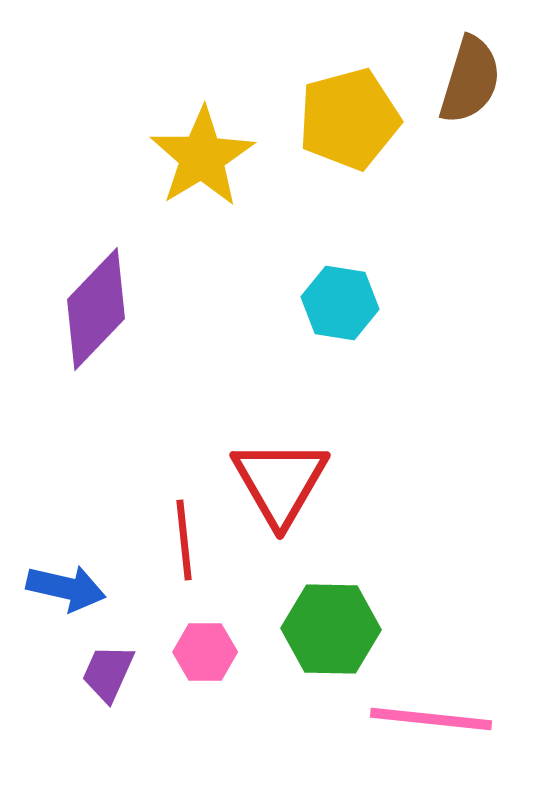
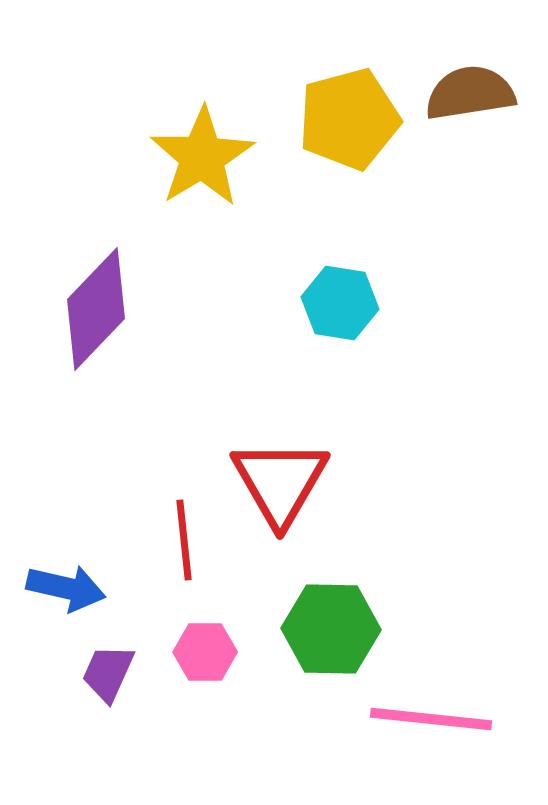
brown semicircle: moved 13 px down; rotated 116 degrees counterclockwise
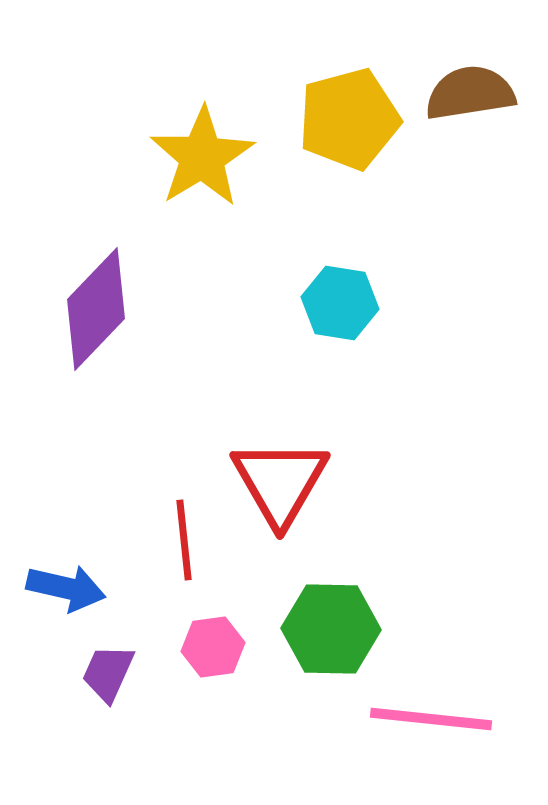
pink hexagon: moved 8 px right, 5 px up; rotated 8 degrees counterclockwise
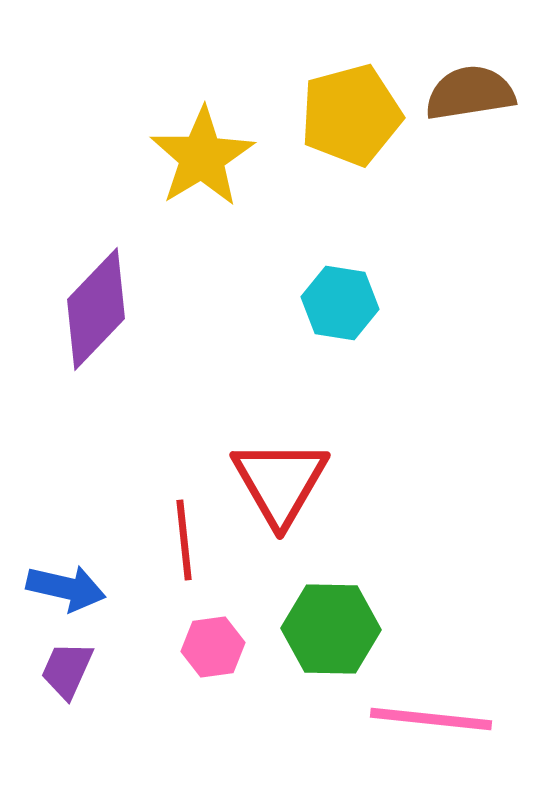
yellow pentagon: moved 2 px right, 4 px up
purple trapezoid: moved 41 px left, 3 px up
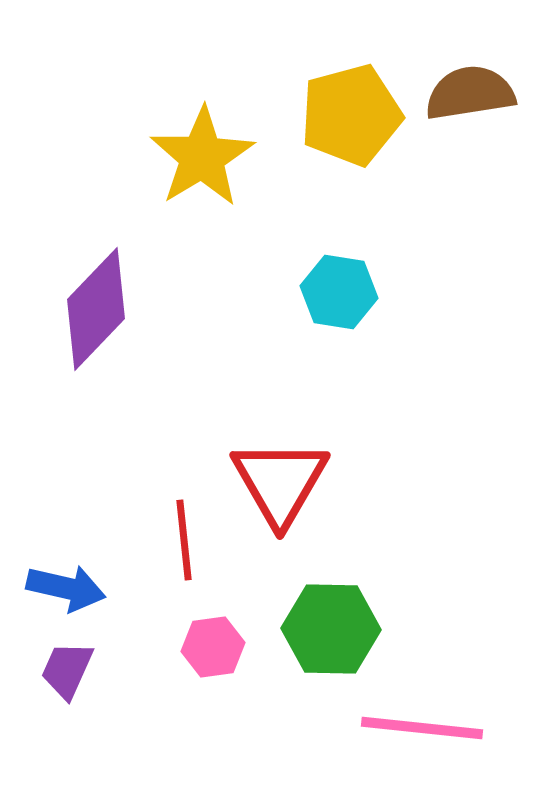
cyan hexagon: moved 1 px left, 11 px up
pink line: moved 9 px left, 9 px down
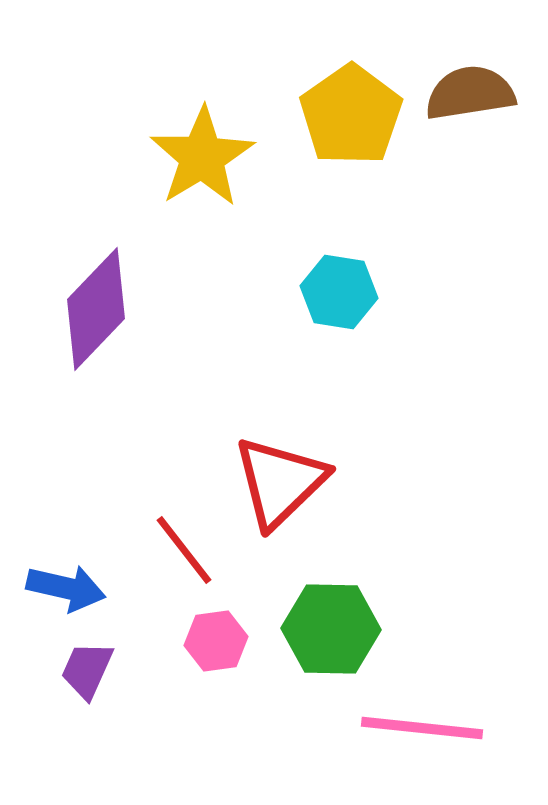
yellow pentagon: rotated 20 degrees counterclockwise
red triangle: rotated 16 degrees clockwise
red line: moved 10 px down; rotated 32 degrees counterclockwise
pink hexagon: moved 3 px right, 6 px up
purple trapezoid: moved 20 px right
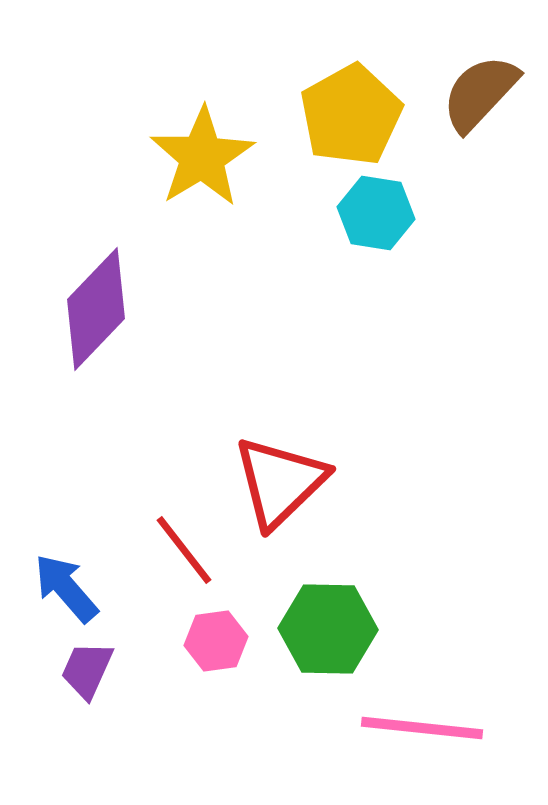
brown semicircle: moved 10 px right; rotated 38 degrees counterclockwise
yellow pentagon: rotated 6 degrees clockwise
cyan hexagon: moved 37 px right, 79 px up
blue arrow: rotated 144 degrees counterclockwise
green hexagon: moved 3 px left
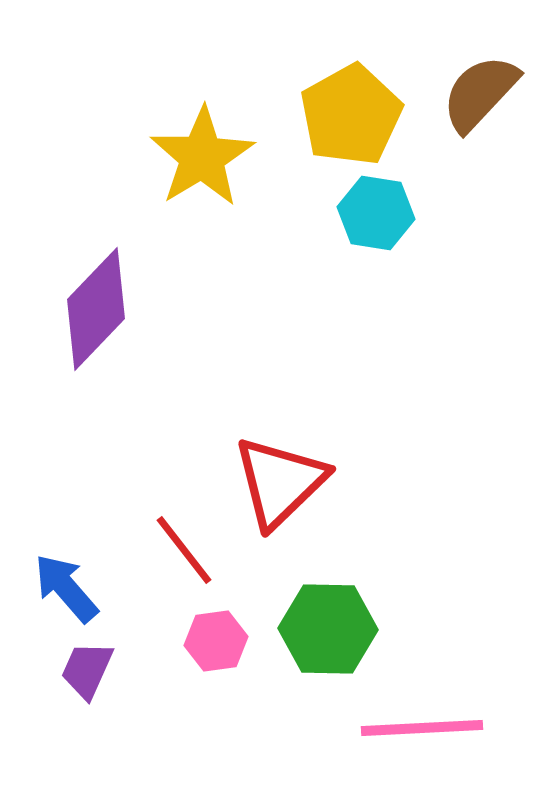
pink line: rotated 9 degrees counterclockwise
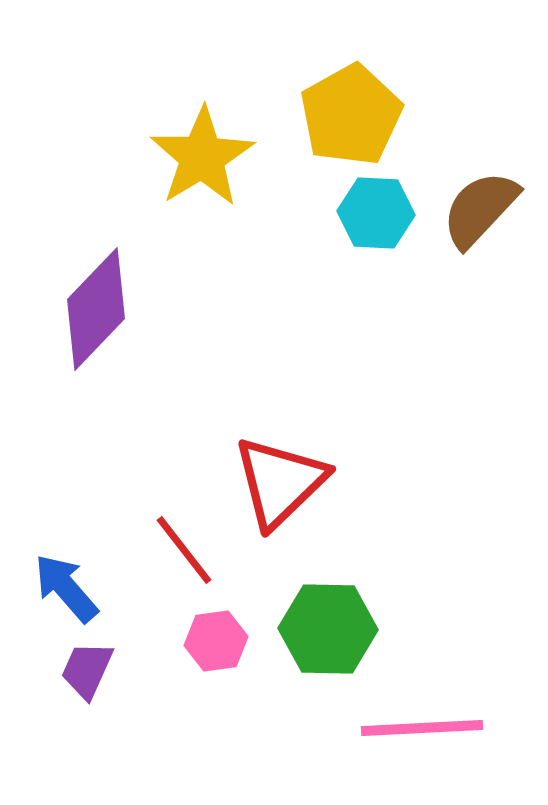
brown semicircle: moved 116 px down
cyan hexagon: rotated 6 degrees counterclockwise
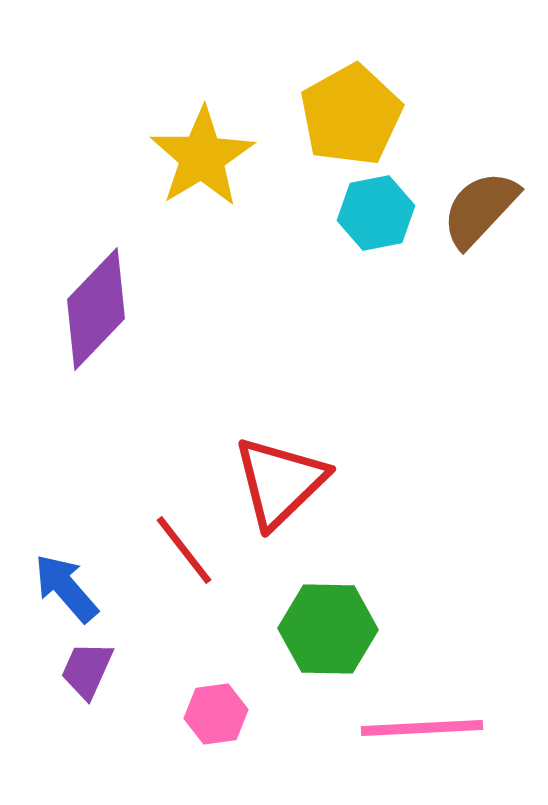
cyan hexagon: rotated 14 degrees counterclockwise
pink hexagon: moved 73 px down
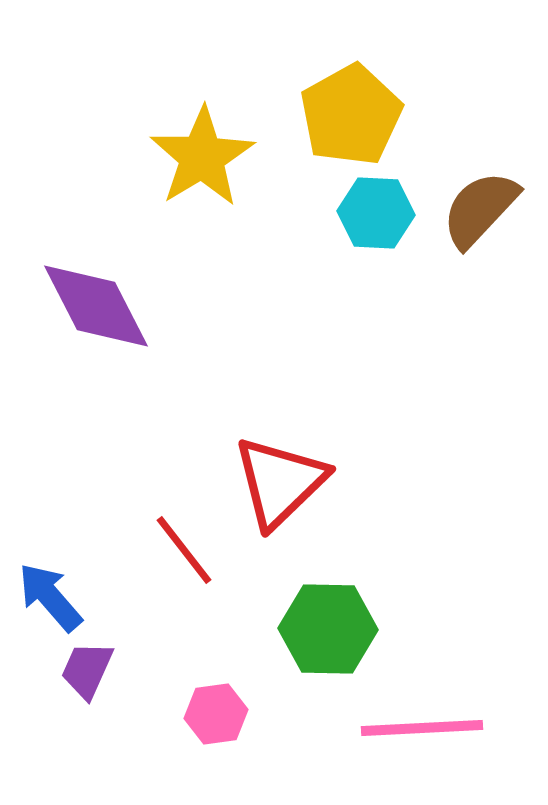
cyan hexagon: rotated 14 degrees clockwise
purple diamond: moved 3 px up; rotated 71 degrees counterclockwise
blue arrow: moved 16 px left, 9 px down
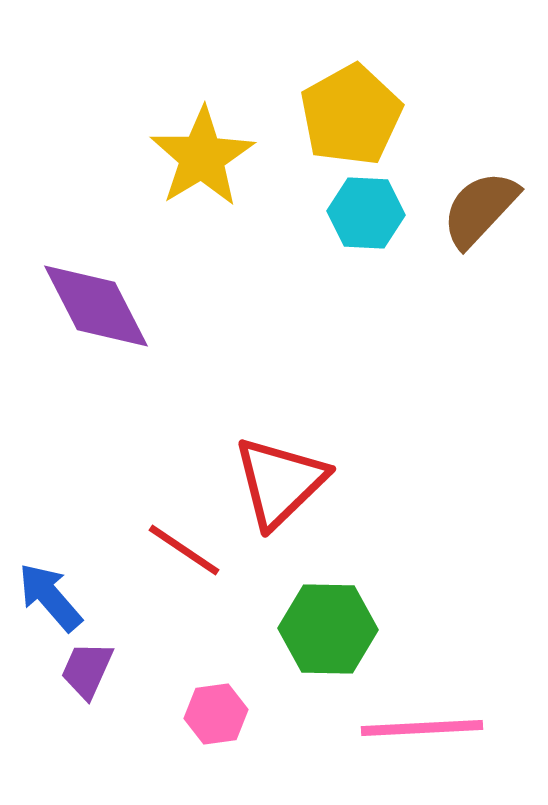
cyan hexagon: moved 10 px left
red line: rotated 18 degrees counterclockwise
